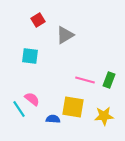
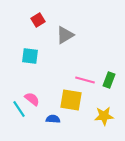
yellow square: moved 2 px left, 7 px up
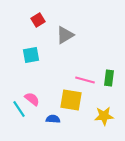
cyan square: moved 1 px right, 1 px up; rotated 18 degrees counterclockwise
green rectangle: moved 2 px up; rotated 14 degrees counterclockwise
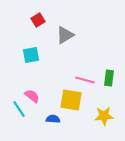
pink semicircle: moved 3 px up
